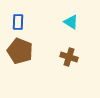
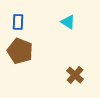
cyan triangle: moved 3 px left
brown cross: moved 6 px right, 18 px down; rotated 24 degrees clockwise
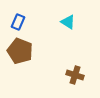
blue rectangle: rotated 21 degrees clockwise
brown cross: rotated 24 degrees counterclockwise
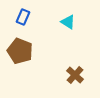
blue rectangle: moved 5 px right, 5 px up
brown cross: rotated 24 degrees clockwise
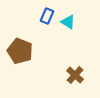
blue rectangle: moved 24 px right, 1 px up
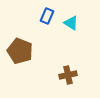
cyan triangle: moved 3 px right, 1 px down
brown cross: moved 7 px left; rotated 36 degrees clockwise
